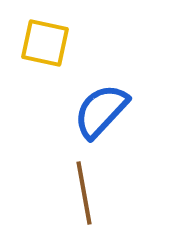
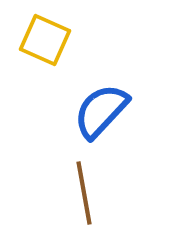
yellow square: moved 3 px up; rotated 12 degrees clockwise
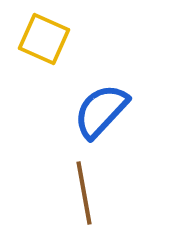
yellow square: moved 1 px left, 1 px up
